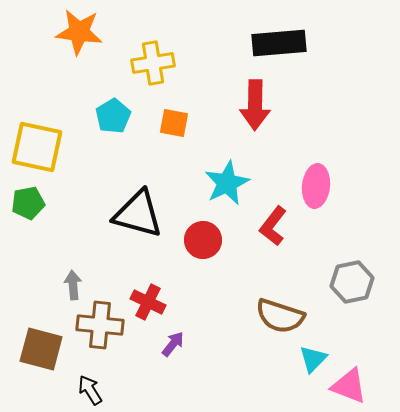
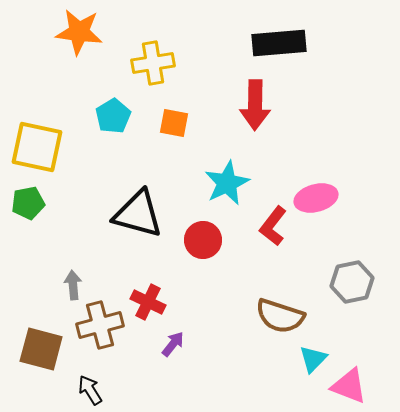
pink ellipse: moved 12 px down; rotated 69 degrees clockwise
brown cross: rotated 21 degrees counterclockwise
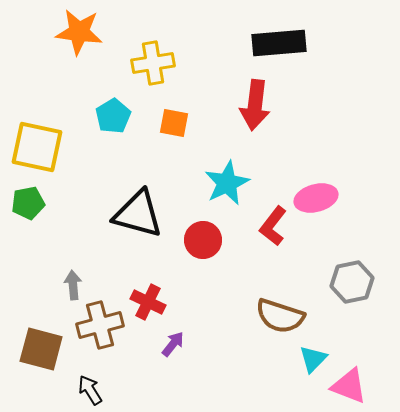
red arrow: rotated 6 degrees clockwise
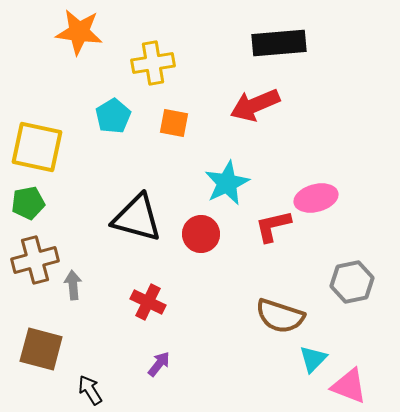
red arrow: rotated 60 degrees clockwise
black triangle: moved 1 px left, 4 px down
red L-shape: rotated 39 degrees clockwise
red circle: moved 2 px left, 6 px up
brown cross: moved 65 px left, 65 px up
purple arrow: moved 14 px left, 20 px down
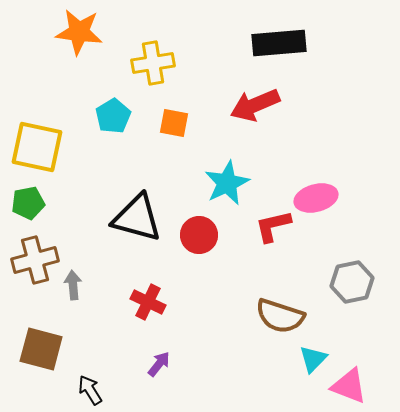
red circle: moved 2 px left, 1 px down
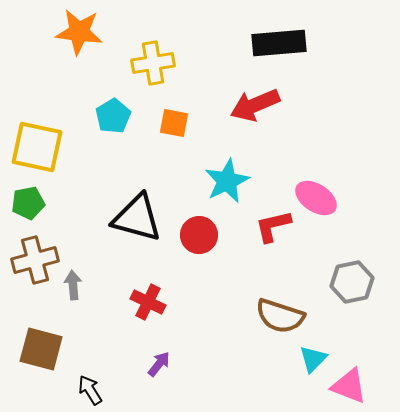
cyan star: moved 2 px up
pink ellipse: rotated 48 degrees clockwise
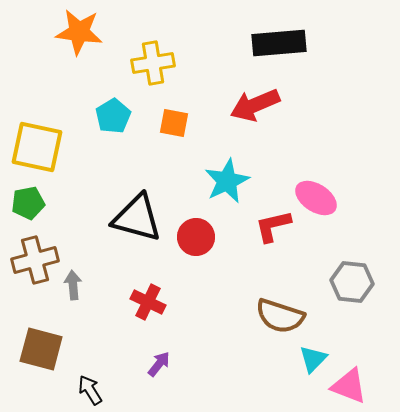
red circle: moved 3 px left, 2 px down
gray hexagon: rotated 18 degrees clockwise
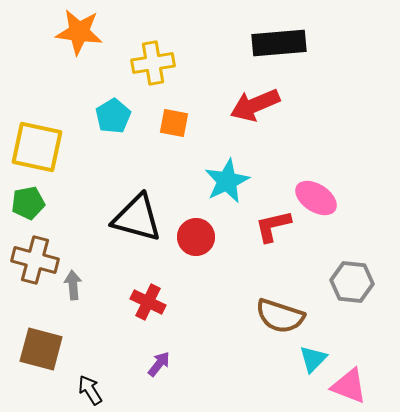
brown cross: rotated 30 degrees clockwise
